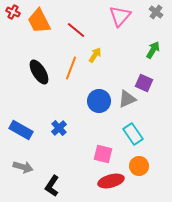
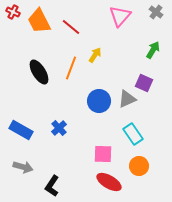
red line: moved 5 px left, 3 px up
pink square: rotated 12 degrees counterclockwise
red ellipse: moved 2 px left, 1 px down; rotated 45 degrees clockwise
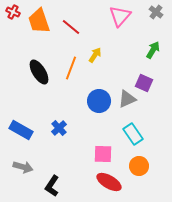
orange trapezoid: rotated 8 degrees clockwise
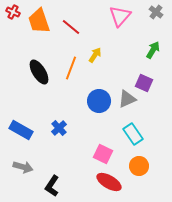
pink square: rotated 24 degrees clockwise
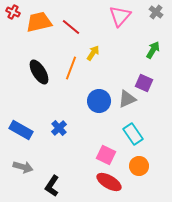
orange trapezoid: moved 1 px down; rotated 96 degrees clockwise
yellow arrow: moved 2 px left, 2 px up
pink square: moved 3 px right, 1 px down
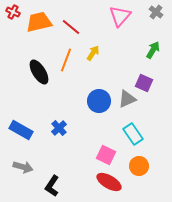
orange line: moved 5 px left, 8 px up
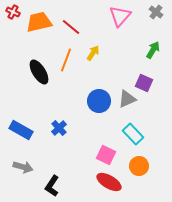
cyan rectangle: rotated 10 degrees counterclockwise
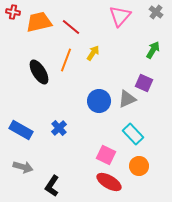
red cross: rotated 16 degrees counterclockwise
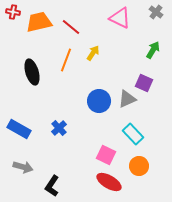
pink triangle: moved 2 px down; rotated 45 degrees counterclockwise
black ellipse: moved 7 px left; rotated 15 degrees clockwise
blue rectangle: moved 2 px left, 1 px up
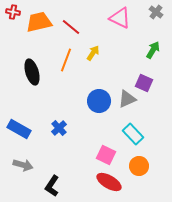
gray arrow: moved 2 px up
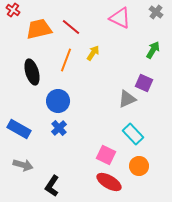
red cross: moved 2 px up; rotated 24 degrees clockwise
orange trapezoid: moved 7 px down
blue circle: moved 41 px left
